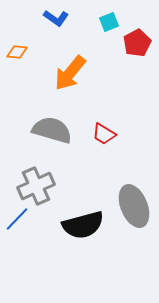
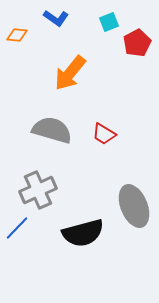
orange diamond: moved 17 px up
gray cross: moved 2 px right, 4 px down
blue line: moved 9 px down
black semicircle: moved 8 px down
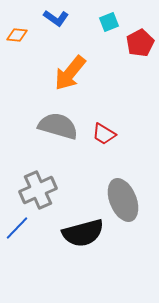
red pentagon: moved 3 px right
gray semicircle: moved 6 px right, 4 px up
gray ellipse: moved 11 px left, 6 px up
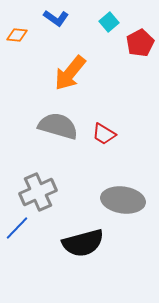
cyan square: rotated 18 degrees counterclockwise
gray cross: moved 2 px down
gray ellipse: rotated 60 degrees counterclockwise
black semicircle: moved 10 px down
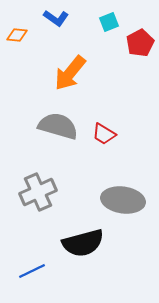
cyan square: rotated 18 degrees clockwise
blue line: moved 15 px right, 43 px down; rotated 20 degrees clockwise
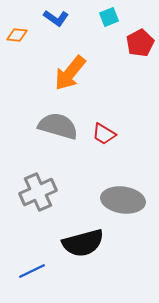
cyan square: moved 5 px up
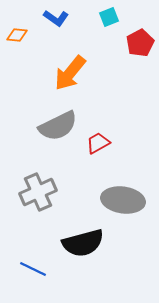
gray semicircle: rotated 138 degrees clockwise
red trapezoid: moved 6 px left, 9 px down; rotated 120 degrees clockwise
blue line: moved 1 px right, 2 px up; rotated 52 degrees clockwise
